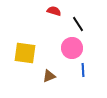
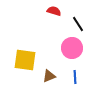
yellow square: moved 7 px down
blue line: moved 8 px left, 7 px down
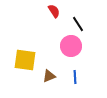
red semicircle: rotated 40 degrees clockwise
pink circle: moved 1 px left, 2 px up
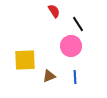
yellow square: rotated 10 degrees counterclockwise
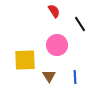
black line: moved 2 px right
pink circle: moved 14 px left, 1 px up
brown triangle: rotated 40 degrees counterclockwise
